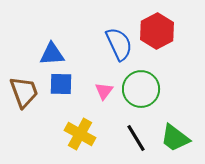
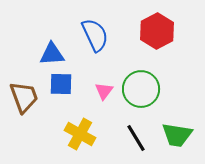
blue semicircle: moved 24 px left, 9 px up
brown trapezoid: moved 5 px down
green trapezoid: moved 2 px right, 3 px up; rotated 28 degrees counterclockwise
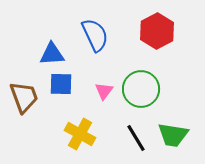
green trapezoid: moved 4 px left
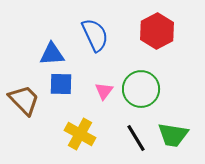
brown trapezoid: moved 3 px down; rotated 24 degrees counterclockwise
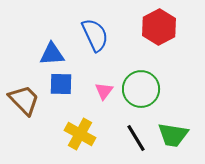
red hexagon: moved 2 px right, 4 px up
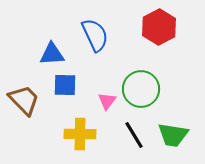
blue square: moved 4 px right, 1 px down
pink triangle: moved 3 px right, 10 px down
yellow cross: rotated 28 degrees counterclockwise
black line: moved 2 px left, 3 px up
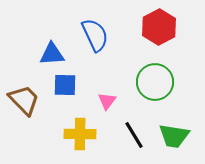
green circle: moved 14 px right, 7 px up
green trapezoid: moved 1 px right, 1 px down
